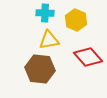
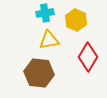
cyan cross: rotated 12 degrees counterclockwise
red diamond: rotated 72 degrees clockwise
brown hexagon: moved 1 px left, 4 px down
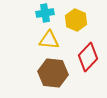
yellow triangle: rotated 15 degrees clockwise
red diamond: rotated 12 degrees clockwise
brown hexagon: moved 14 px right
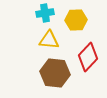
yellow hexagon: rotated 25 degrees counterclockwise
brown hexagon: moved 2 px right
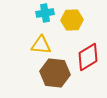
yellow hexagon: moved 4 px left
yellow triangle: moved 8 px left, 5 px down
red diamond: rotated 16 degrees clockwise
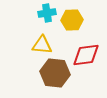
cyan cross: moved 2 px right
yellow triangle: moved 1 px right
red diamond: moved 2 px left, 2 px up; rotated 24 degrees clockwise
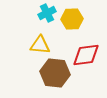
cyan cross: rotated 18 degrees counterclockwise
yellow hexagon: moved 1 px up
yellow triangle: moved 2 px left
